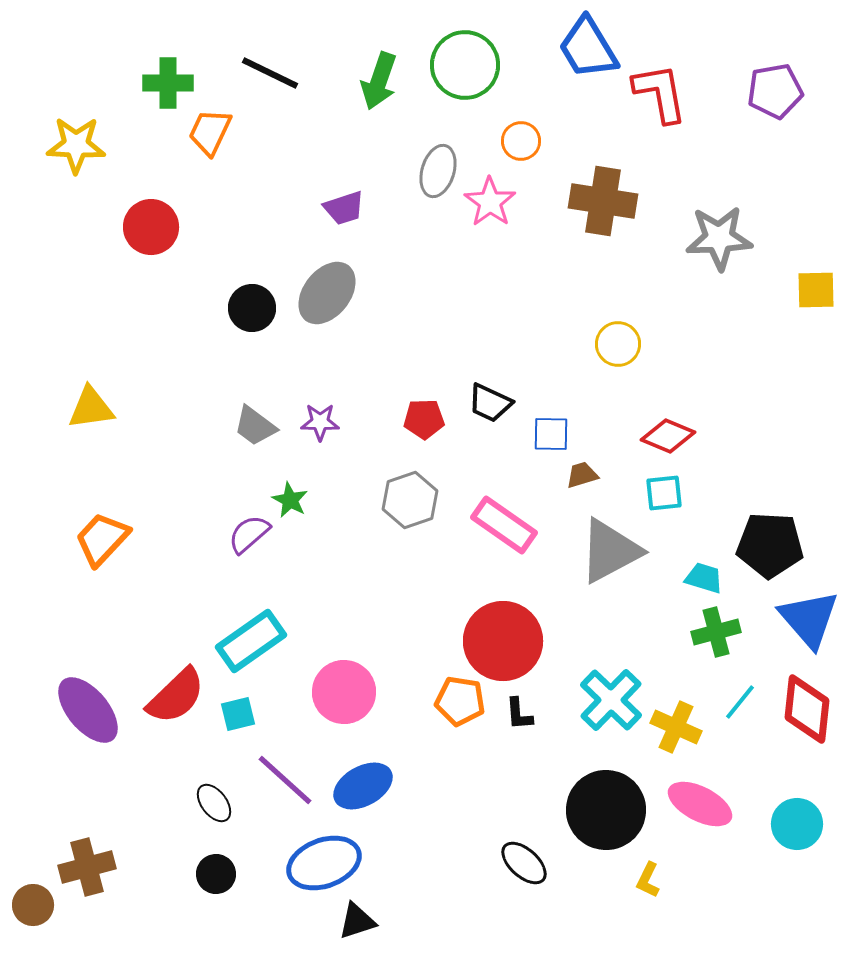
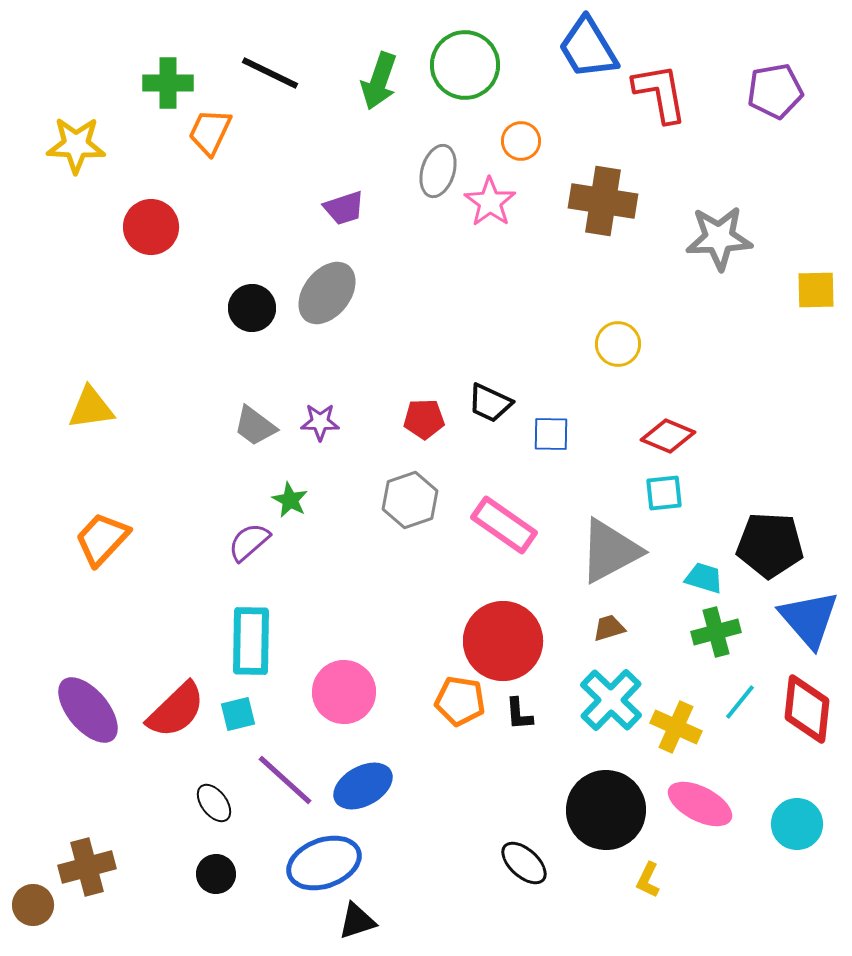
brown trapezoid at (582, 475): moved 27 px right, 153 px down
purple semicircle at (249, 534): moved 8 px down
cyan rectangle at (251, 641): rotated 54 degrees counterclockwise
red semicircle at (176, 696): moved 14 px down
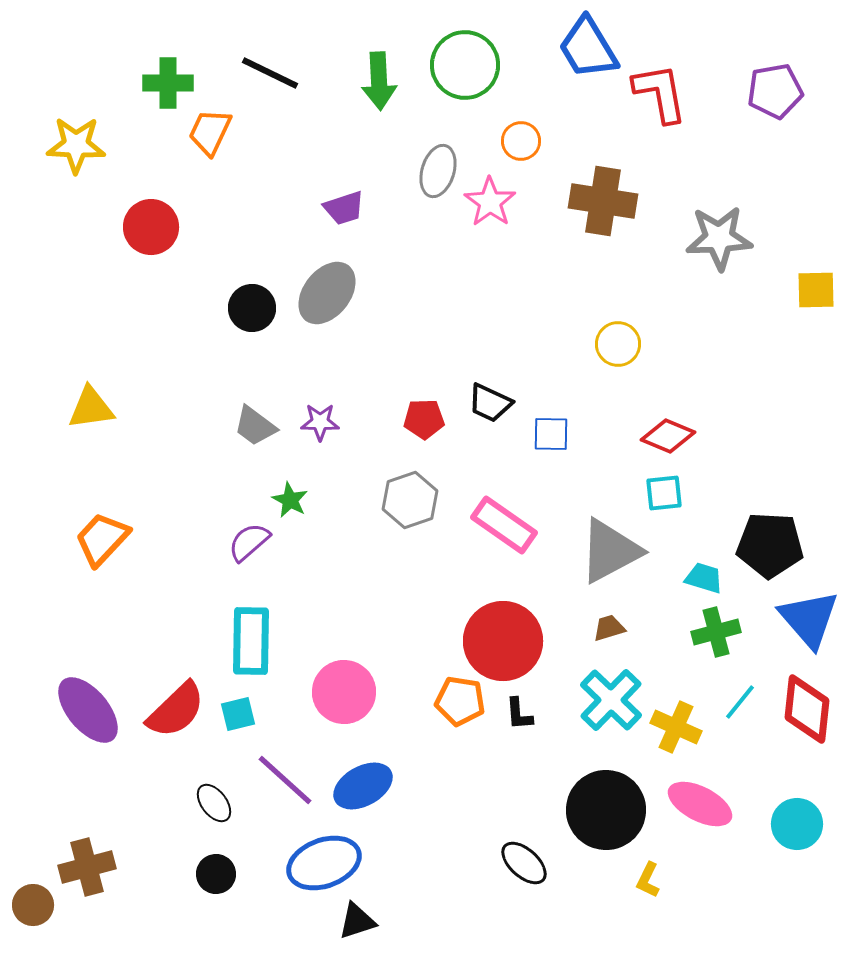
green arrow at (379, 81): rotated 22 degrees counterclockwise
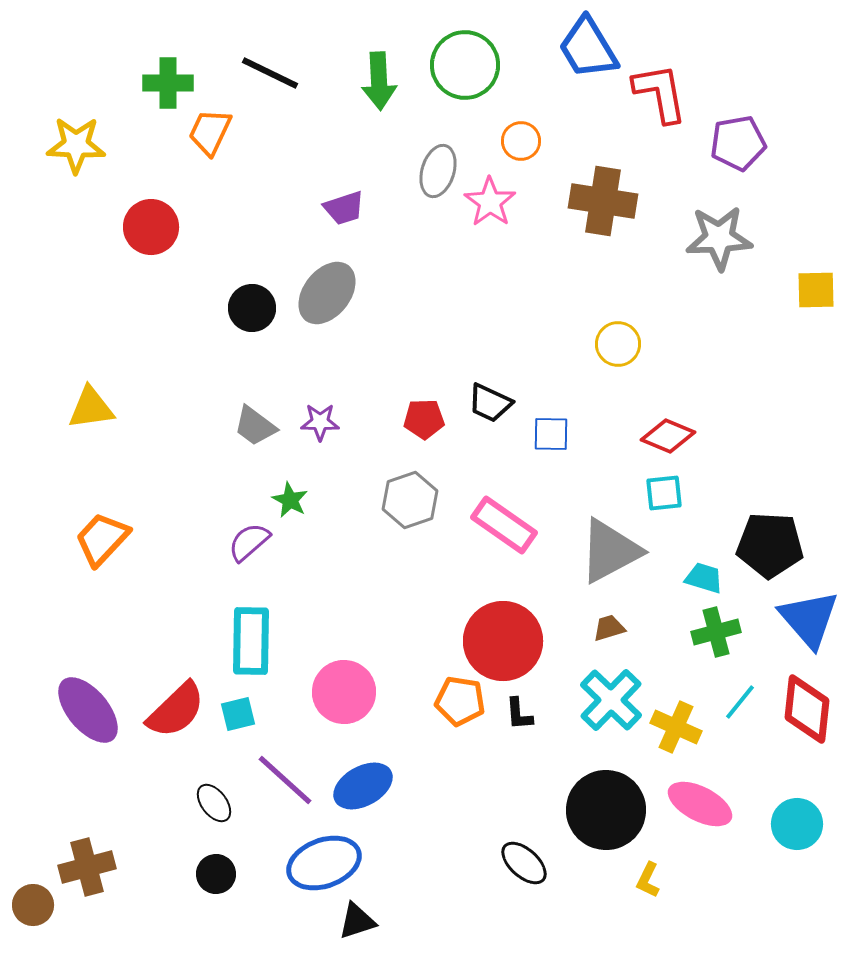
purple pentagon at (775, 91): moved 37 px left, 52 px down
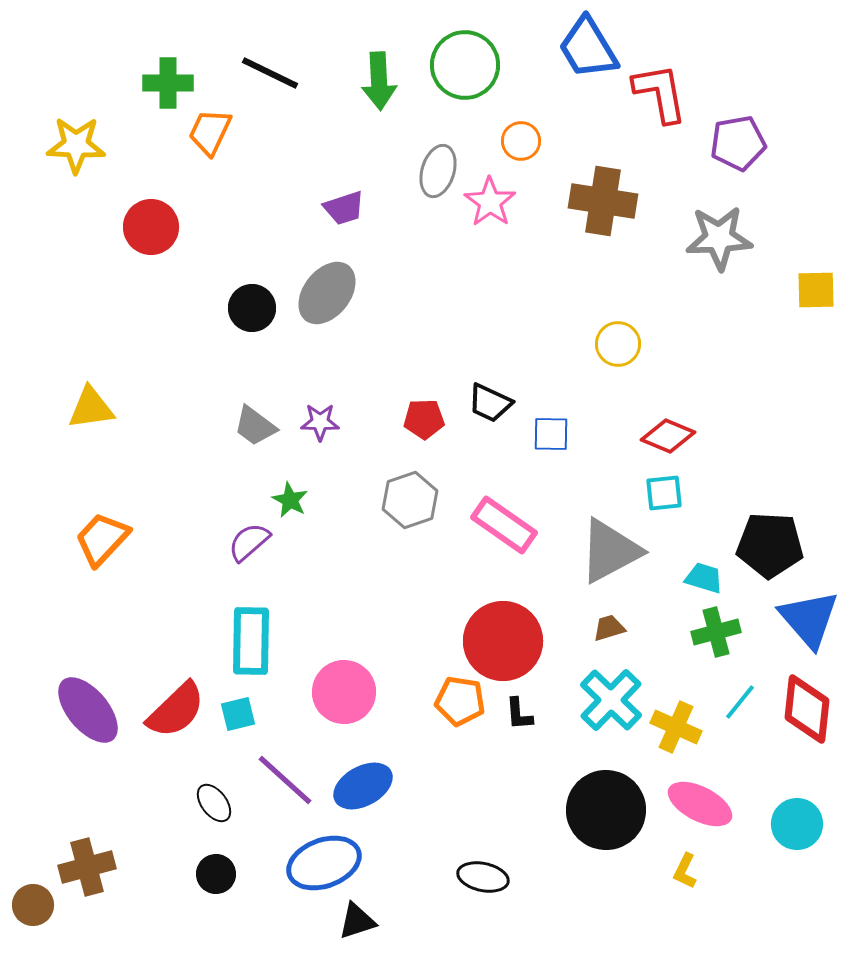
black ellipse at (524, 863): moved 41 px left, 14 px down; rotated 30 degrees counterclockwise
yellow L-shape at (648, 880): moved 37 px right, 9 px up
